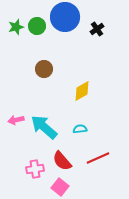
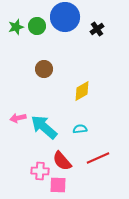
pink arrow: moved 2 px right, 2 px up
pink cross: moved 5 px right, 2 px down; rotated 12 degrees clockwise
pink square: moved 2 px left, 2 px up; rotated 36 degrees counterclockwise
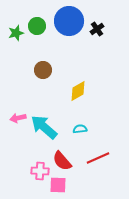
blue circle: moved 4 px right, 4 px down
green star: moved 6 px down
brown circle: moved 1 px left, 1 px down
yellow diamond: moved 4 px left
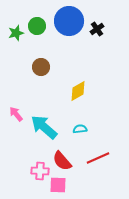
brown circle: moved 2 px left, 3 px up
pink arrow: moved 2 px left, 4 px up; rotated 63 degrees clockwise
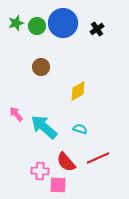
blue circle: moved 6 px left, 2 px down
green star: moved 10 px up
cyan semicircle: rotated 24 degrees clockwise
red semicircle: moved 4 px right, 1 px down
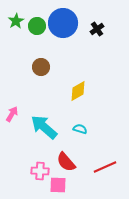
green star: moved 2 px up; rotated 14 degrees counterclockwise
pink arrow: moved 4 px left; rotated 70 degrees clockwise
red line: moved 7 px right, 9 px down
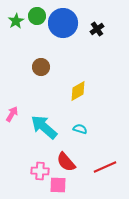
green circle: moved 10 px up
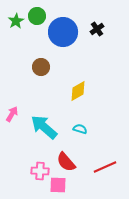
blue circle: moved 9 px down
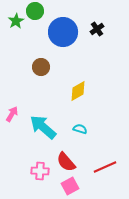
green circle: moved 2 px left, 5 px up
cyan arrow: moved 1 px left
pink square: moved 12 px right, 1 px down; rotated 30 degrees counterclockwise
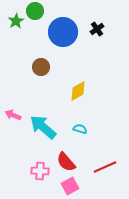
pink arrow: moved 1 px right, 1 px down; rotated 98 degrees counterclockwise
